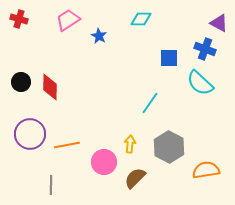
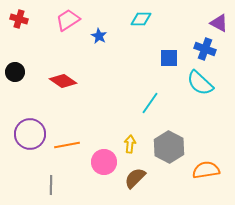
black circle: moved 6 px left, 10 px up
red diamond: moved 13 px right, 6 px up; rotated 56 degrees counterclockwise
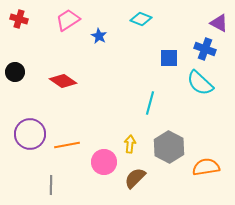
cyan diamond: rotated 20 degrees clockwise
cyan line: rotated 20 degrees counterclockwise
orange semicircle: moved 3 px up
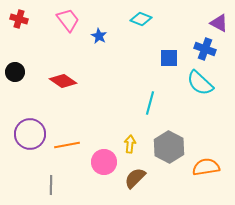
pink trapezoid: rotated 85 degrees clockwise
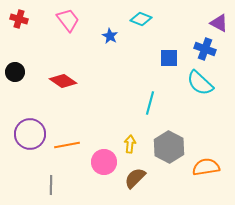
blue star: moved 11 px right
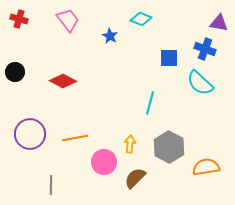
purple triangle: rotated 18 degrees counterclockwise
red diamond: rotated 8 degrees counterclockwise
orange line: moved 8 px right, 7 px up
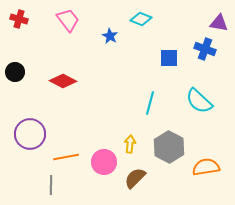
cyan semicircle: moved 1 px left, 18 px down
orange line: moved 9 px left, 19 px down
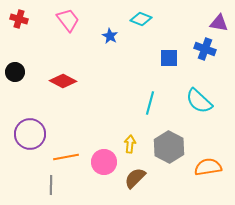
orange semicircle: moved 2 px right
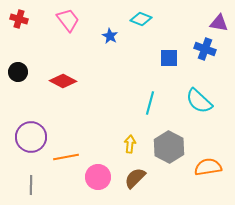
black circle: moved 3 px right
purple circle: moved 1 px right, 3 px down
pink circle: moved 6 px left, 15 px down
gray line: moved 20 px left
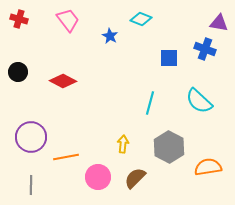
yellow arrow: moved 7 px left
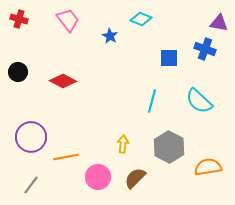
cyan line: moved 2 px right, 2 px up
gray line: rotated 36 degrees clockwise
